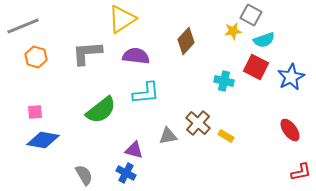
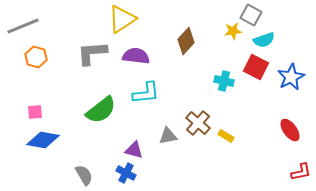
gray L-shape: moved 5 px right
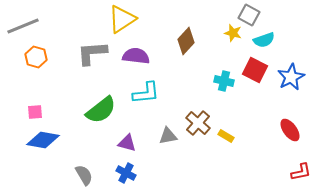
gray square: moved 2 px left
yellow star: moved 2 px down; rotated 24 degrees clockwise
red square: moved 1 px left, 3 px down
purple triangle: moved 7 px left, 7 px up
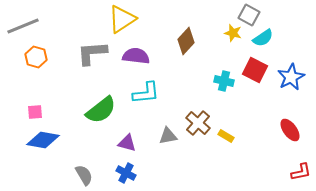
cyan semicircle: moved 1 px left, 2 px up; rotated 15 degrees counterclockwise
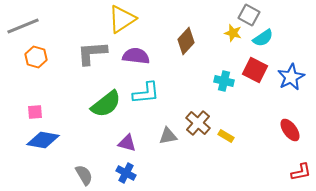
green semicircle: moved 5 px right, 6 px up
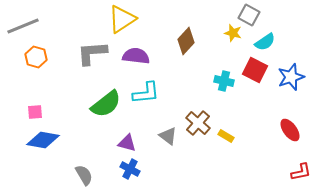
cyan semicircle: moved 2 px right, 4 px down
blue star: rotated 8 degrees clockwise
gray triangle: rotated 48 degrees clockwise
blue cross: moved 4 px right, 4 px up
